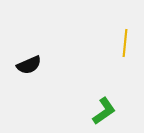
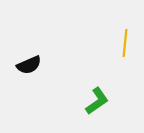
green L-shape: moved 7 px left, 10 px up
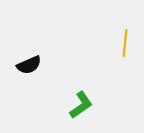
green L-shape: moved 16 px left, 4 px down
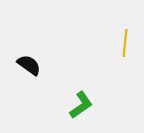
black semicircle: rotated 120 degrees counterclockwise
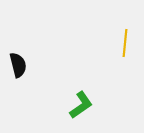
black semicircle: moved 11 px left; rotated 40 degrees clockwise
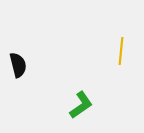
yellow line: moved 4 px left, 8 px down
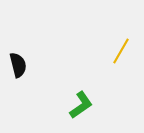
yellow line: rotated 24 degrees clockwise
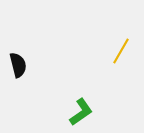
green L-shape: moved 7 px down
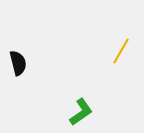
black semicircle: moved 2 px up
